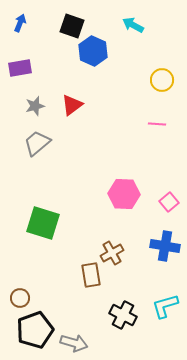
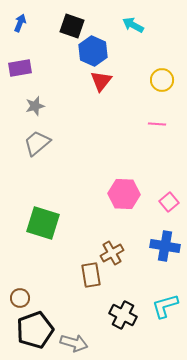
red triangle: moved 29 px right, 24 px up; rotated 15 degrees counterclockwise
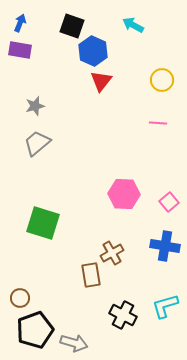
purple rectangle: moved 18 px up; rotated 20 degrees clockwise
pink line: moved 1 px right, 1 px up
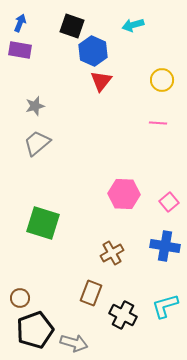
cyan arrow: rotated 45 degrees counterclockwise
brown rectangle: moved 18 px down; rotated 30 degrees clockwise
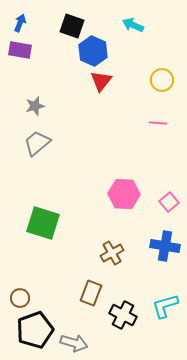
cyan arrow: rotated 40 degrees clockwise
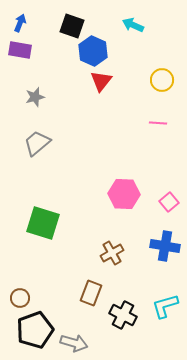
gray star: moved 9 px up
